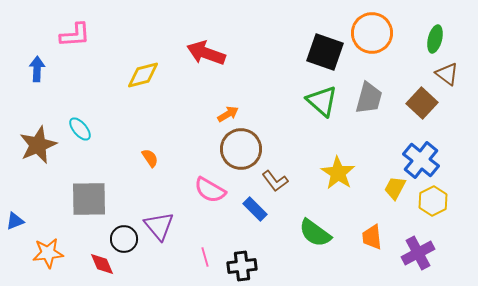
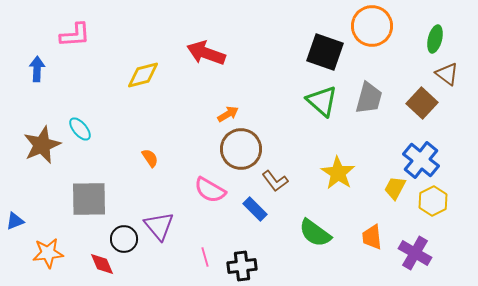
orange circle: moved 7 px up
brown star: moved 4 px right
purple cross: moved 3 px left; rotated 32 degrees counterclockwise
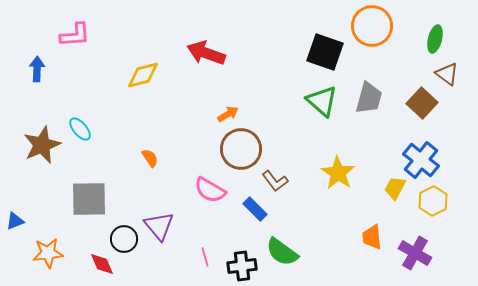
green semicircle: moved 33 px left, 19 px down
